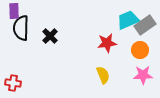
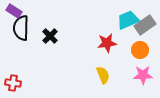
purple rectangle: rotated 56 degrees counterclockwise
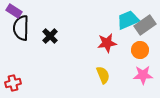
red cross: rotated 21 degrees counterclockwise
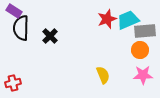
gray rectangle: moved 6 px down; rotated 30 degrees clockwise
red star: moved 24 px up; rotated 12 degrees counterclockwise
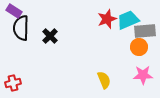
orange circle: moved 1 px left, 3 px up
yellow semicircle: moved 1 px right, 5 px down
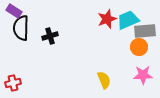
black cross: rotated 28 degrees clockwise
